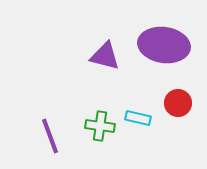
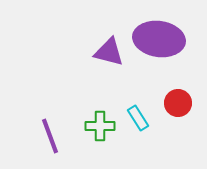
purple ellipse: moved 5 px left, 6 px up
purple triangle: moved 4 px right, 4 px up
cyan rectangle: rotated 45 degrees clockwise
green cross: rotated 8 degrees counterclockwise
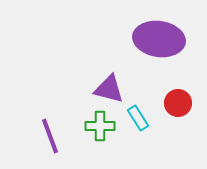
purple triangle: moved 37 px down
